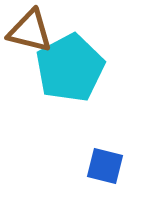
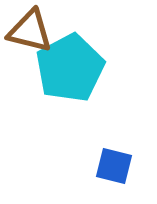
blue square: moved 9 px right
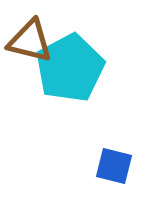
brown triangle: moved 10 px down
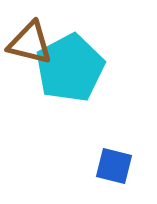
brown triangle: moved 2 px down
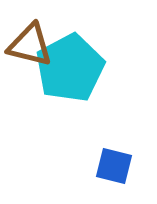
brown triangle: moved 2 px down
